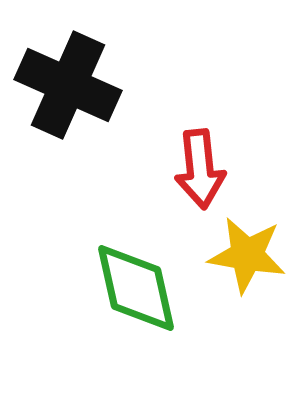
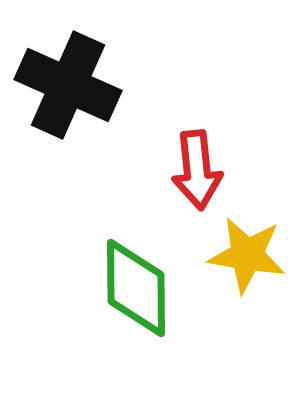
red arrow: moved 3 px left, 1 px down
green diamond: rotated 12 degrees clockwise
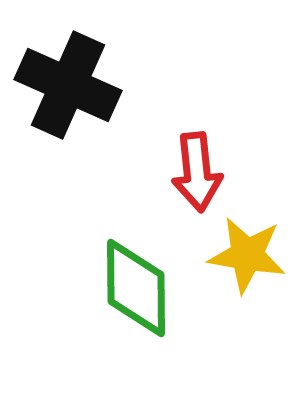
red arrow: moved 2 px down
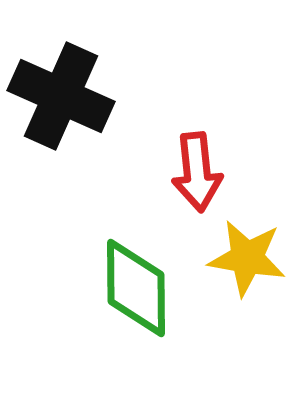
black cross: moved 7 px left, 11 px down
yellow star: moved 3 px down
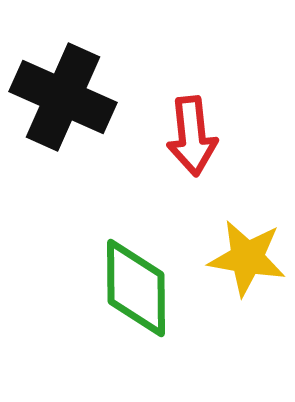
black cross: moved 2 px right, 1 px down
red arrow: moved 5 px left, 36 px up
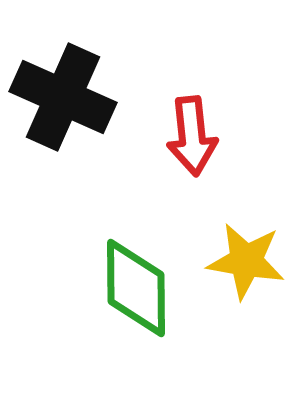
yellow star: moved 1 px left, 3 px down
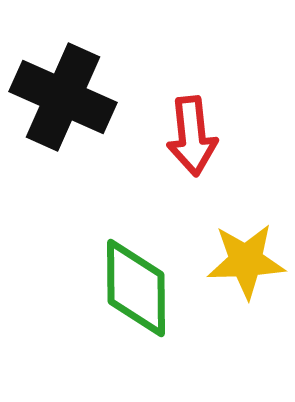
yellow star: rotated 12 degrees counterclockwise
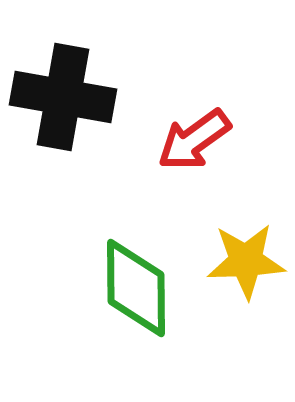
black cross: rotated 14 degrees counterclockwise
red arrow: moved 2 px right, 4 px down; rotated 60 degrees clockwise
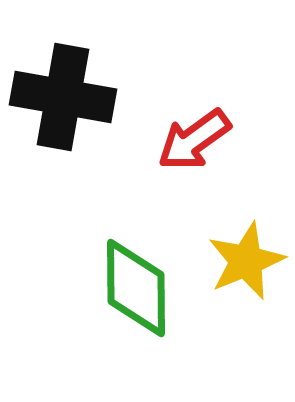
yellow star: rotated 20 degrees counterclockwise
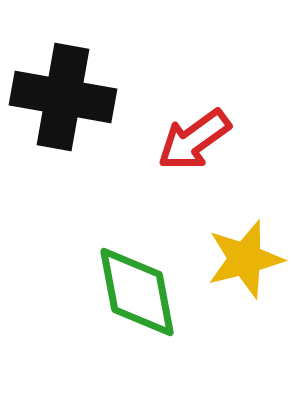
yellow star: moved 1 px left, 2 px up; rotated 8 degrees clockwise
green diamond: moved 1 px right, 4 px down; rotated 10 degrees counterclockwise
